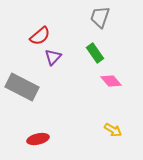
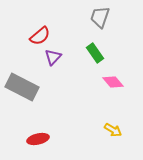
pink diamond: moved 2 px right, 1 px down
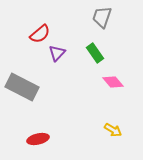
gray trapezoid: moved 2 px right
red semicircle: moved 2 px up
purple triangle: moved 4 px right, 4 px up
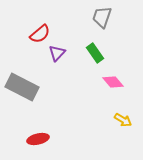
yellow arrow: moved 10 px right, 10 px up
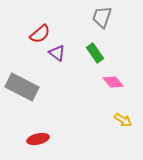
purple triangle: rotated 36 degrees counterclockwise
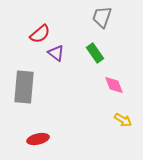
purple triangle: moved 1 px left
pink diamond: moved 1 px right, 3 px down; rotated 20 degrees clockwise
gray rectangle: moved 2 px right; rotated 68 degrees clockwise
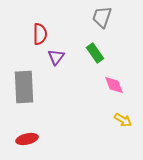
red semicircle: rotated 50 degrees counterclockwise
purple triangle: moved 4 px down; rotated 30 degrees clockwise
gray rectangle: rotated 8 degrees counterclockwise
red ellipse: moved 11 px left
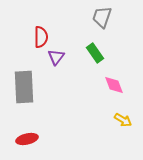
red semicircle: moved 1 px right, 3 px down
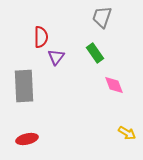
gray rectangle: moved 1 px up
yellow arrow: moved 4 px right, 13 px down
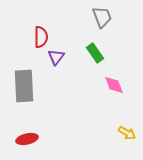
gray trapezoid: rotated 140 degrees clockwise
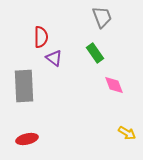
purple triangle: moved 2 px left, 1 px down; rotated 30 degrees counterclockwise
